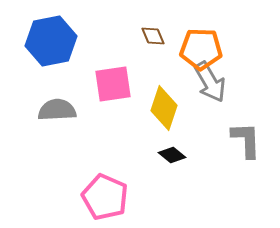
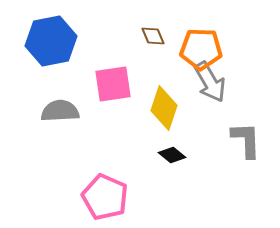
gray semicircle: moved 3 px right, 1 px down
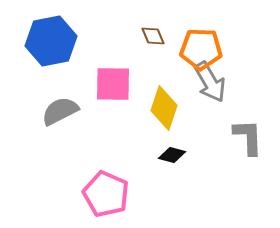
pink square: rotated 9 degrees clockwise
gray semicircle: rotated 24 degrees counterclockwise
gray L-shape: moved 2 px right, 3 px up
black diamond: rotated 24 degrees counterclockwise
pink pentagon: moved 1 px right, 3 px up
